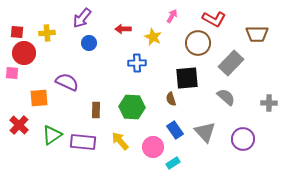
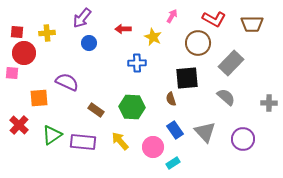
brown trapezoid: moved 5 px left, 10 px up
brown rectangle: rotated 56 degrees counterclockwise
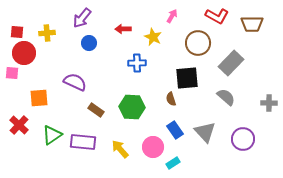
red L-shape: moved 3 px right, 3 px up
purple semicircle: moved 8 px right
yellow arrow: moved 8 px down
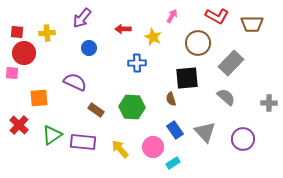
blue circle: moved 5 px down
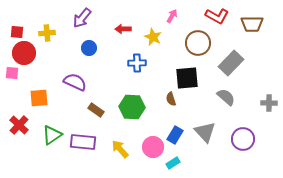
blue rectangle: moved 5 px down; rotated 66 degrees clockwise
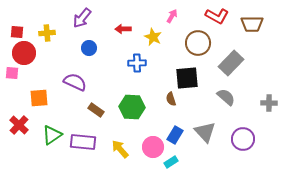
cyan rectangle: moved 2 px left, 1 px up
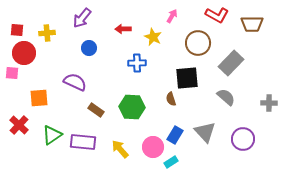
red L-shape: moved 1 px up
red square: moved 2 px up
